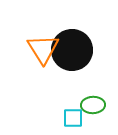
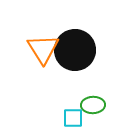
black circle: moved 3 px right
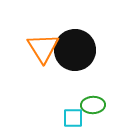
orange triangle: moved 1 px up
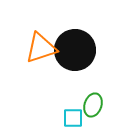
orange triangle: moved 2 px left; rotated 44 degrees clockwise
green ellipse: rotated 70 degrees counterclockwise
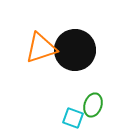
cyan square: rotated 20 degrees clockwise
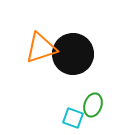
black circle: moved 2 px left, 4 px down
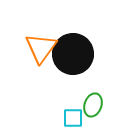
orange triangle: rotated 36 degrees counterclockwise
cyan square: rotated 20 degrees counterclockwise
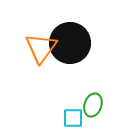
black circle: moved 3 px left, 11 px up
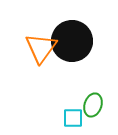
black circle: moved 2 px right, 2 px up
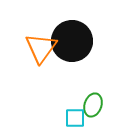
cyan square: moved 2 px right
